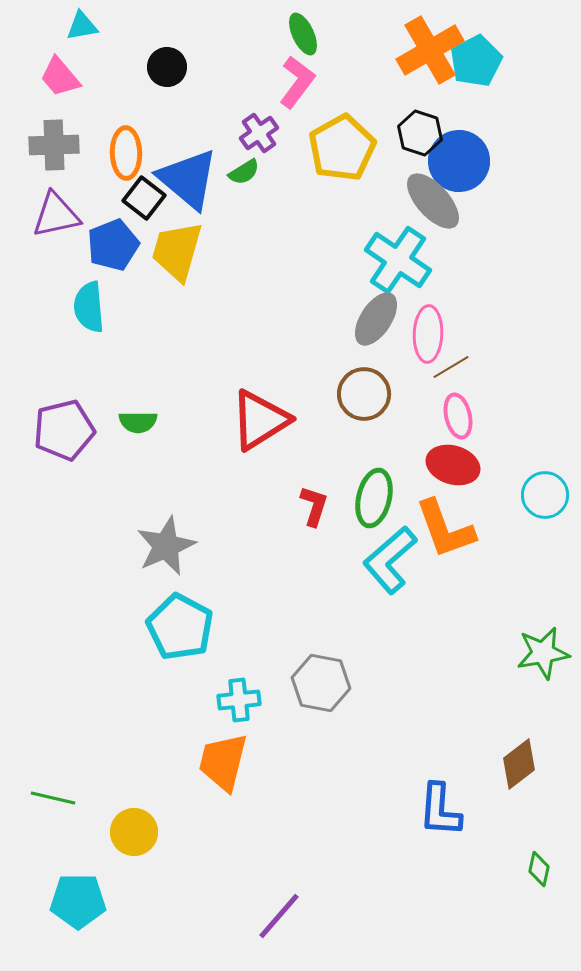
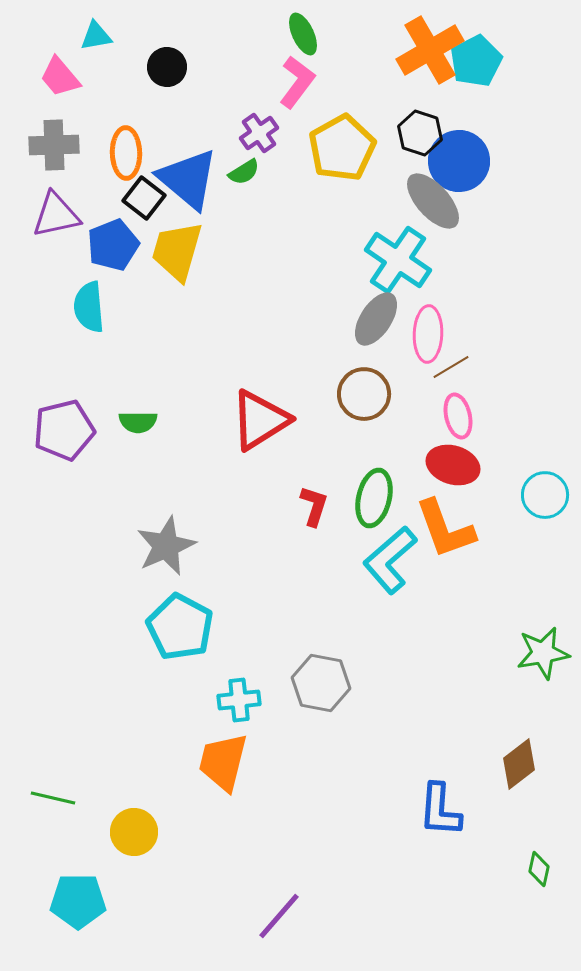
cyan triangle at (82, 26): moved 14 px right, 10 px down
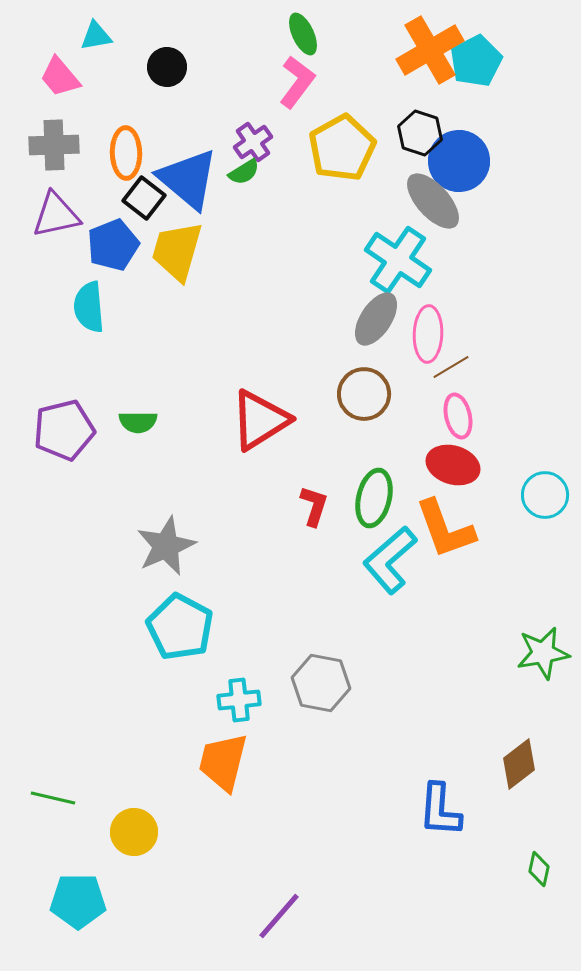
purple cross at (259, 133): moved 6 px left, 9 px down
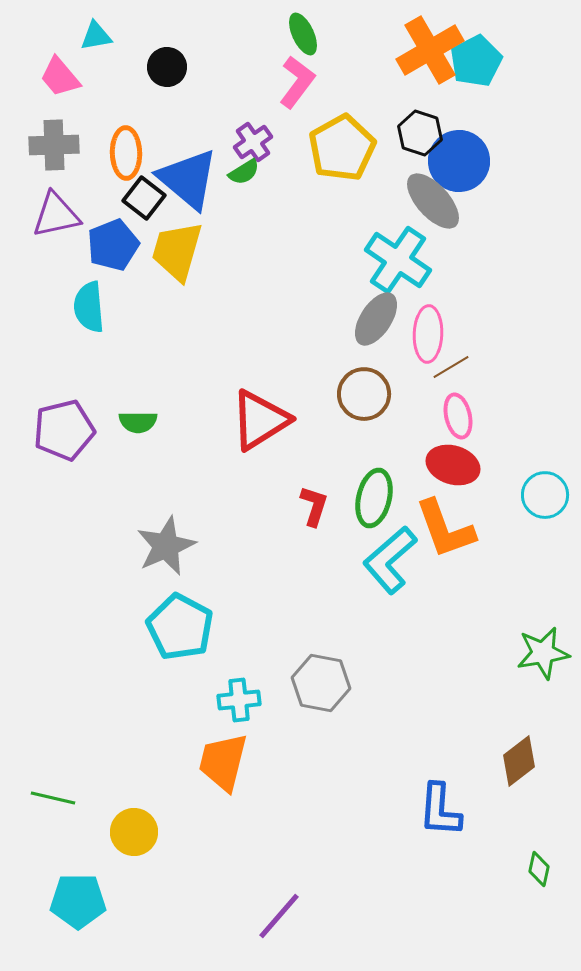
brown diamond at (519, 764): moved 3 px up
